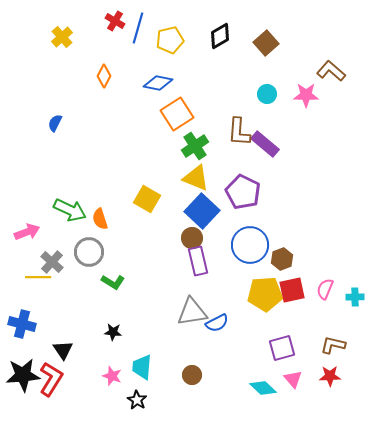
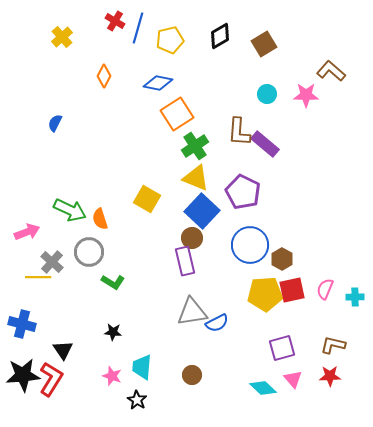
brown square at (266, 43): moved 2 px left, 1 px down; rotated 10 degrees clockwise
brown hexagon at (282, 259): rotated 10 degrees counterclockwise
purple rectangle at (198, 261): moved 13 px left
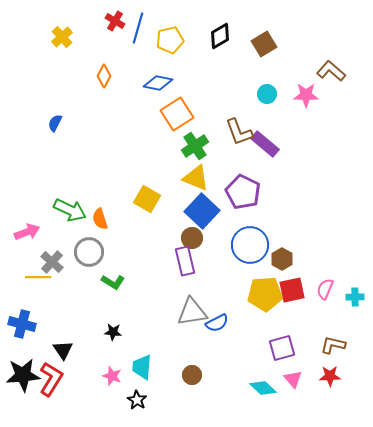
brown L-shape at (239, 132): rotated 24 degrees counterclockwise
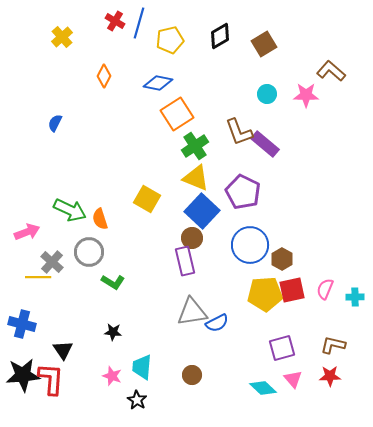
blue line at (138, 28): moved 1 px right, 5 px up
red L-shape at (51, 379): rotated 28 degrees counterclockwise
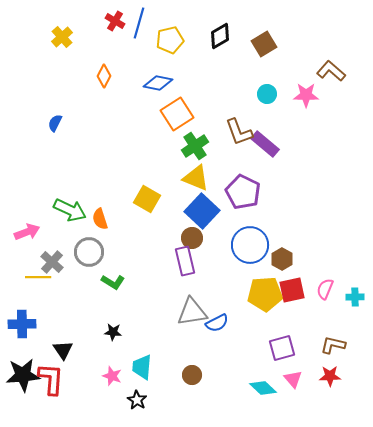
blue cross at (22, 324): rotated 16 degrees counterclockwise
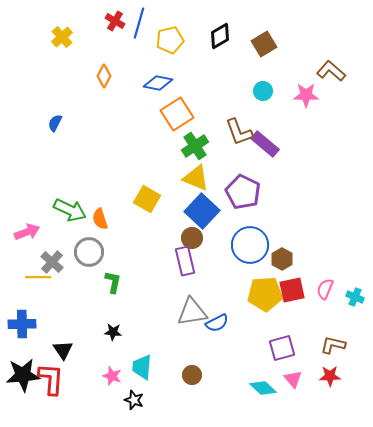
cyan circle at (267, 94): moved 4 px left, 3 px up
green L-shape at (113, 282): rotated 110 degrees counterclockwise
cyan cross at (355, 297): rotated 24 degrees clockwise
black star at (137, 400): moved 3 px left; rotated 12 degrees counterclockwise
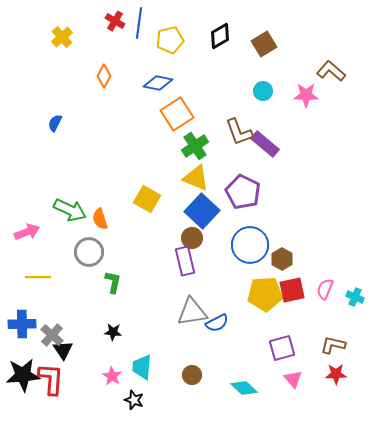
blue line at (139, 23): rotated 8 degrees counterclockwise
gray cross at (52, 262): moved 73 px down
pink star at (112, 376): rotated 12 degrees clockwise
red star at (330, 376): moved 6 px right, 2 px up
cyan diamond at (263, 388): moved 19 px left
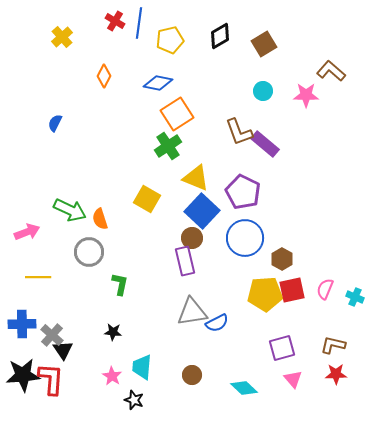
green cross at (195, 146): moved 27 px left
blue circle at (250, 245): moved 5 px left, 7 px up
green L-shape at (113, 282): moved 7 px right, 2 px down
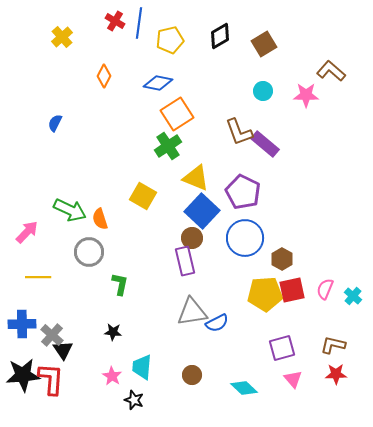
yellow square at (147, 199): moved 4 px left, 3 px up
pink arrow at (27, 232): rotated 25 degrees counterclockwise
cyan cross at (355, 297): moved 2 px left, 1 px up; rotated 18 degrees clockwise
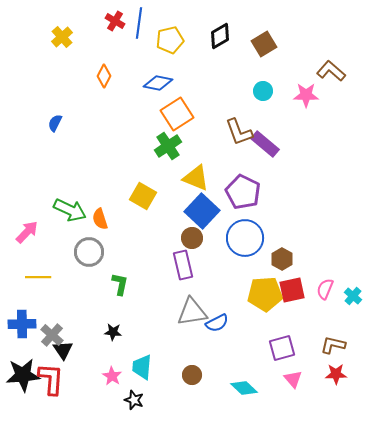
purple rectangle at (185, 261): moved 2 px left, 4 px down
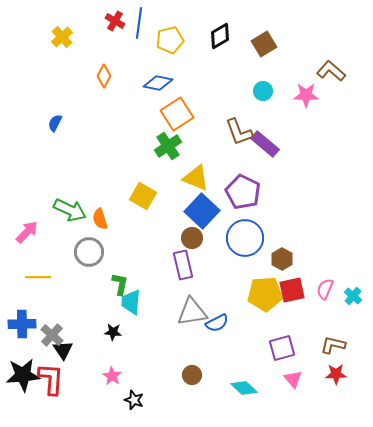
cyan trapezoid at (142, 367): moved 11 px left, 65 px up
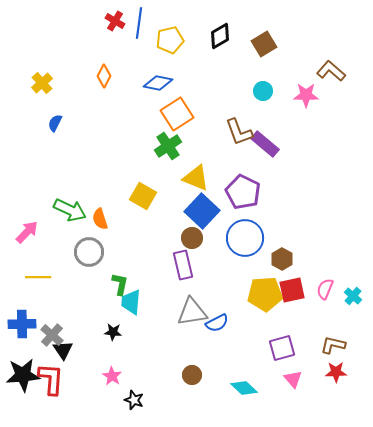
yellow cross at (62, 37): moved 20 px left, 46 px down
red star at (336, 374): moved 2 px up
